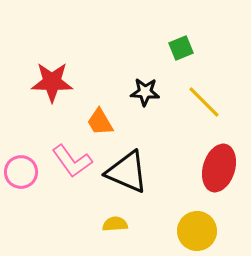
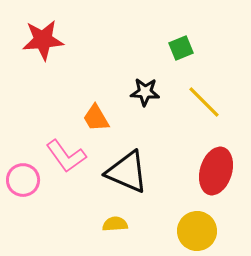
red star: moved 9 px left, 42 px up; rotated 6 degrees counterclockwise
orange trapezoid: moved 4 px left, 4 px up
pink L-shape: moved 6 px left, 5 px up
red ellipse: moved 3 px left, 3 px down
pink circle: moved 2 px right, 8 px down
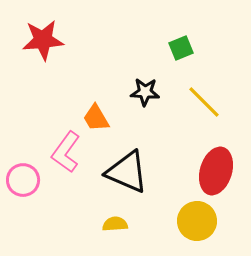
pink L-shape: moved 4 px up; rotated 72 degrees clockwise
yellow circle: moved 10 px up
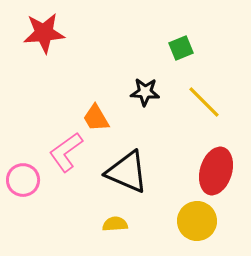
red star: moved 1 px right, 7 px up
pink L-shape: rotated 18 degrees clockwise
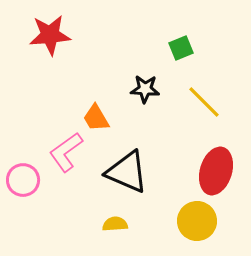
red star: moved 6 px right, 2 px down
black star: moved 3 px up
